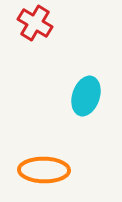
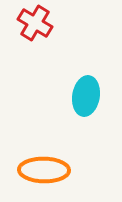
cyan ellipse: rotated 9 degrees counterclockwise
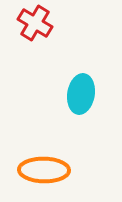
cyan ellipse: moved 5 px left, 2 px up
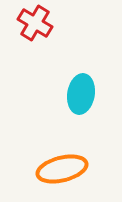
orange ellipse: moved 18 px right, 1 px up; rotated 15 degrees counterclockwise
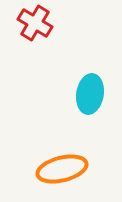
cyan ellipse: moved 9 px right
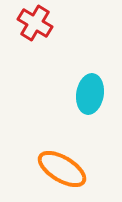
orange ellipse: rotated 45 degrees clockwise
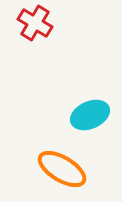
cyan ellipse: moved 21 px down; rotated 57 degrees clockwise
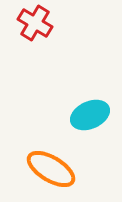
orange ellipse: moved 11 px left
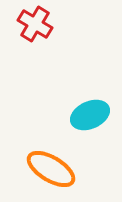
red cross: moved 1 px down
